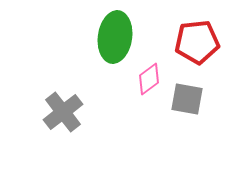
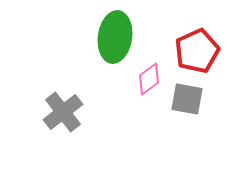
red pentagon: moved 9 px down; rotated 18 degrees counterclockwise
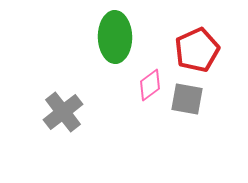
green ellipse: rotated 9 degrees counterclockwise
red pentagon: moved 1 px up
pink diamond: moved 1 px right, 6 px down
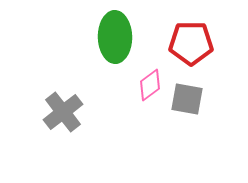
red pentagon: moved 6 px left, 7 px up; rotated 24 degrees clockwise
